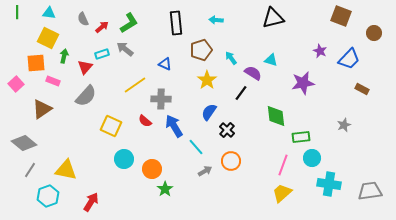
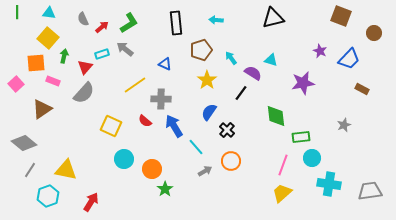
yellow square at (48, 38): rotated 15 degrees clockwise
gray semicircle at (86, 96): moved 2 px left, 3 px up
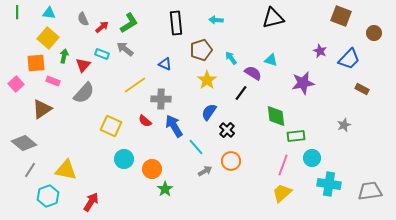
cyan rectangle at (102, 54): rotated 40 degrees clockwise
red triangle at (85, 67): moved 2 px left, 2 px up
green rectangle at (301, 137): moved 5 px left, 1 px up
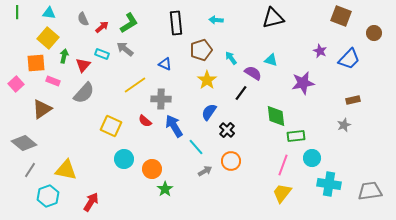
brown rectangle at (362, 89): moved 9 px left, 11 px down; rotated 40 degrees counterclockwise
yellow trapezoid at (282, 193): rotated 10 degrees counterclockwise
